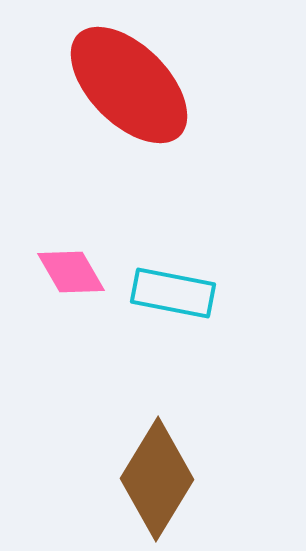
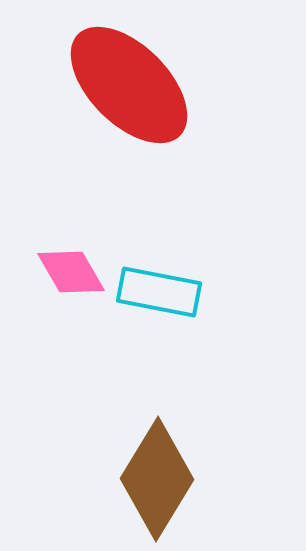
cyan rectangle: moved 14 px left, 1 px up
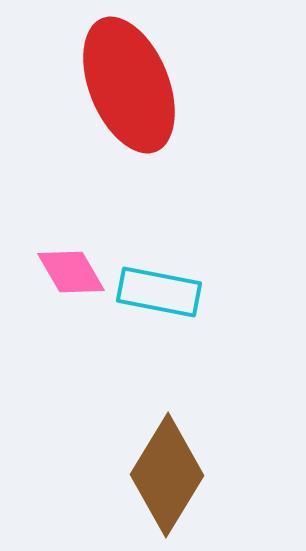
red ellipse: rotated 23 degrees clockwise
brown diamond: moved 10 px right, 4 px up
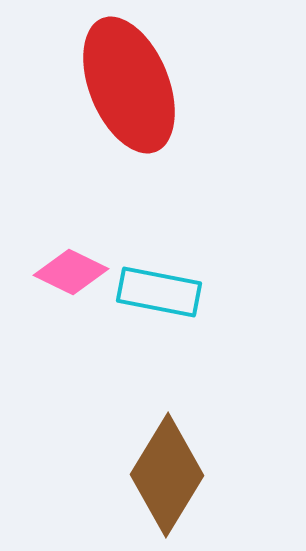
pink diamond: rotated 34 degrees counterclockwise
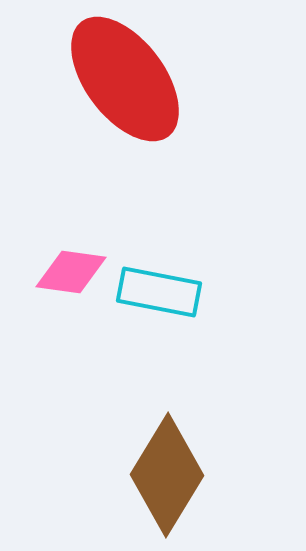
red ellipse: moved 4 px left, 6 px up; rotated 15 degrees counterclockwise
pink diamond: rotated 18 degrees counterclockwise
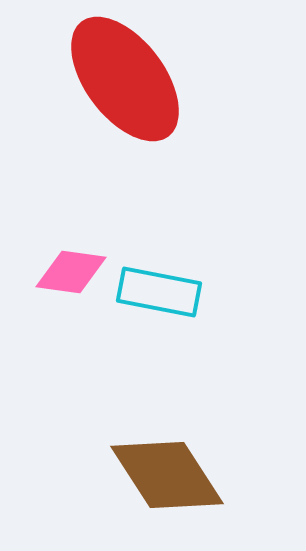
brown diamond: rotated 64 degrees counterclockwise
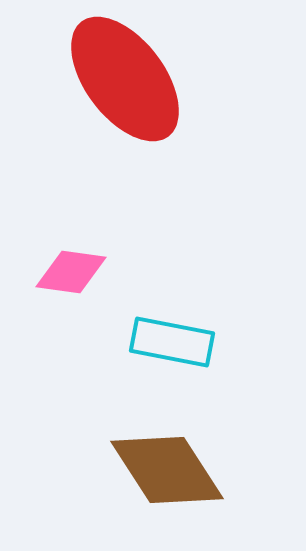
cyan rectangle: moved 13 px right, 50 px down
brown diamond: moved 5 px up
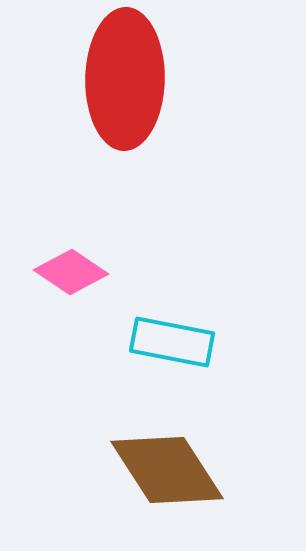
red ellipse: rotated 38 degrees clockwise
pink diamond: rotated 26 degrees clockwise
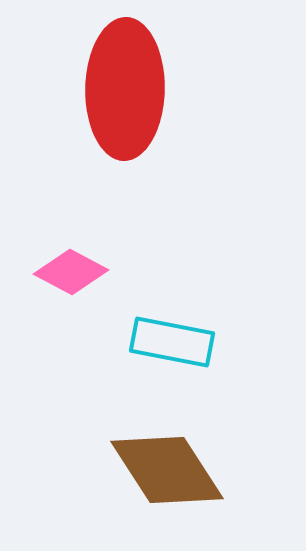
red ellipse: moved 10 px down
pink diamond: rotated 6 degrees counterclockwise
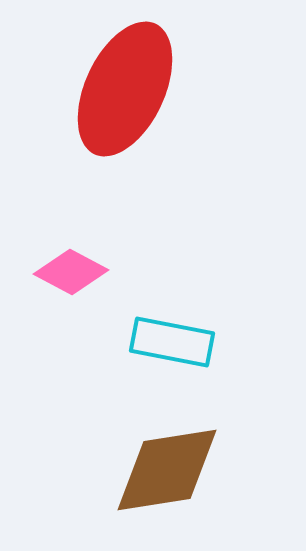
red ellipse: rotated 24 degrees clockwise
brown diamond: rotated 66 degrees counterclockwise
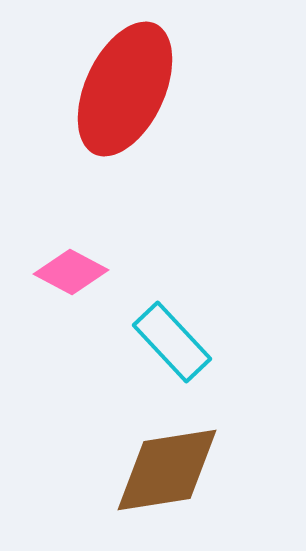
cyan rectangle: rotated 36 degrees clockwise
